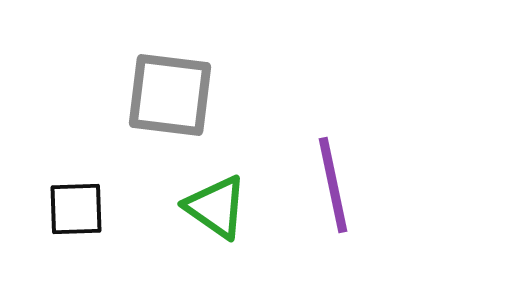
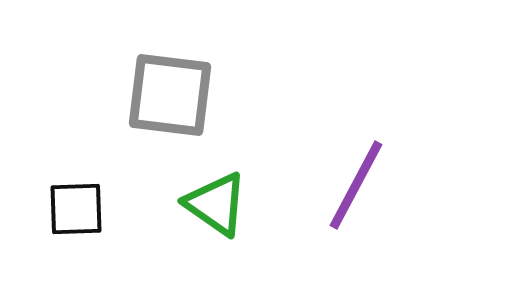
purple line: moved 23 px right; rotated 40 degrees clockwise
green triangle: moved 3 px up
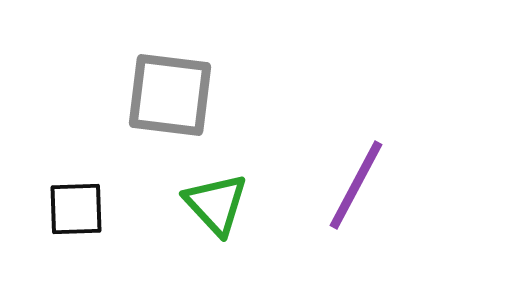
green triangle: rotated 12 degrees clockwise
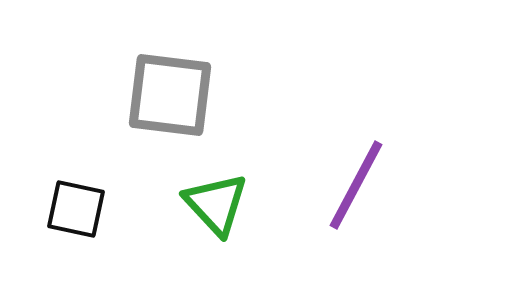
black square: rotated 14 degrees clockwise
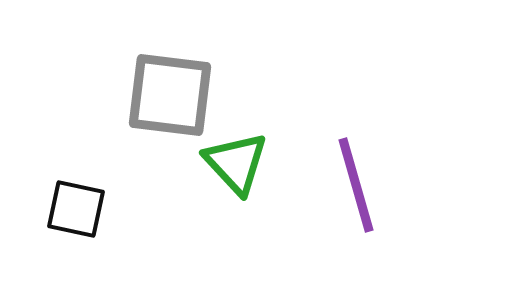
purple line: rotated 44 degrees counterclockwise
green triangle: moved 20 px right, 41 px up
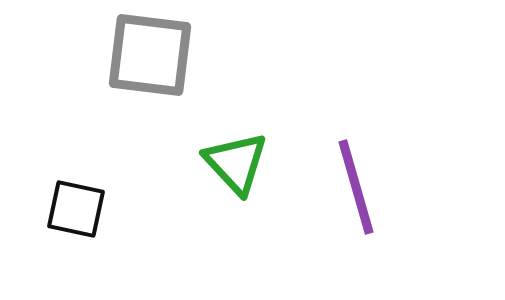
gray square: moved 20 px left, 40 px up
purple line: moved 2 px down
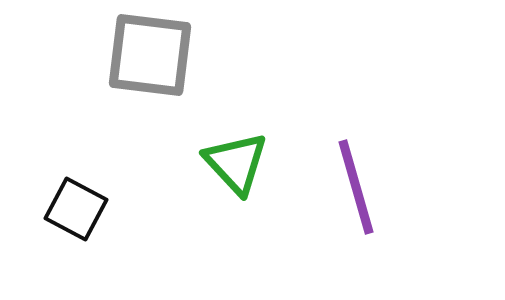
black square: rotated 16 degrees clockwise
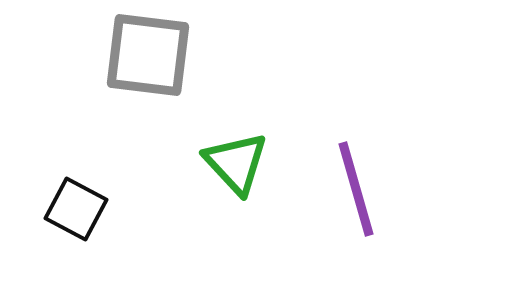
gray square: moved 2 px left
purple line: moved 2 px down
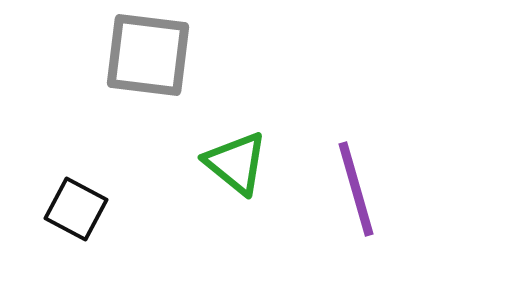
green triangle: rotated 8 degrees counterclockwise
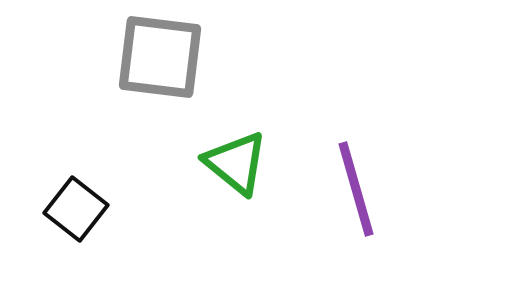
gray square: moved 12 px right, 2 px down
black square: rotated 10 degrees clockwise
